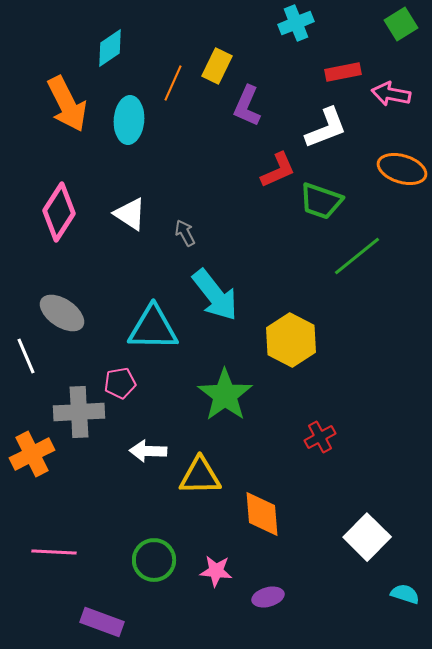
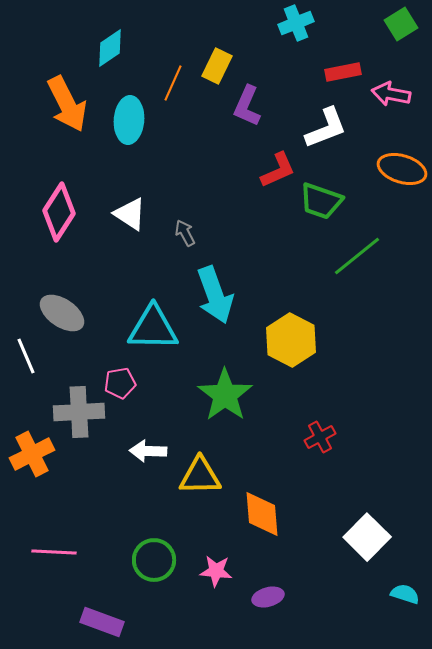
cyan arrow: rotated 18 degrees clockwise
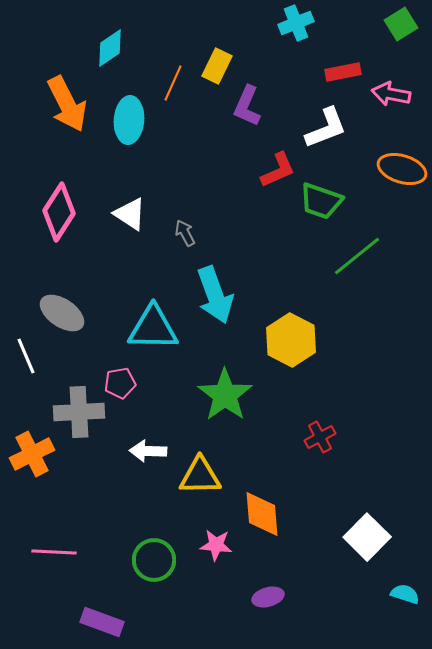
pink star: moved 26 px up
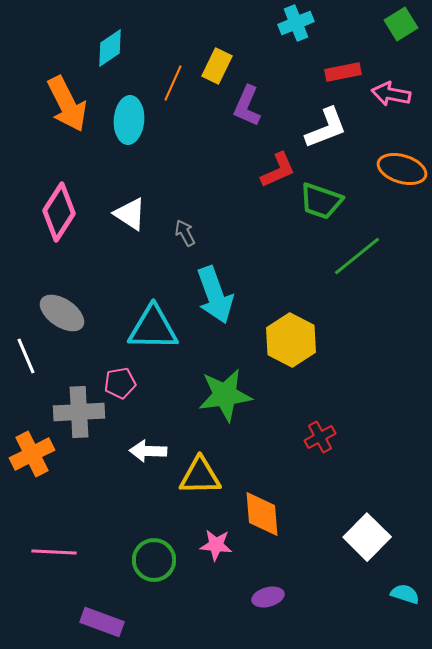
green star: rotated 28 degrees clockwise
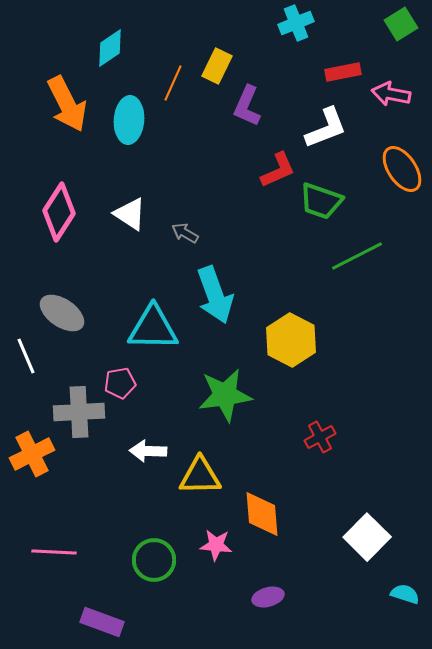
orange ellipse: rotated 39 degrees clockwise
gray arrow: rotated 32 degrees counterclockwise
green line: rotated 12 degrees clockwise
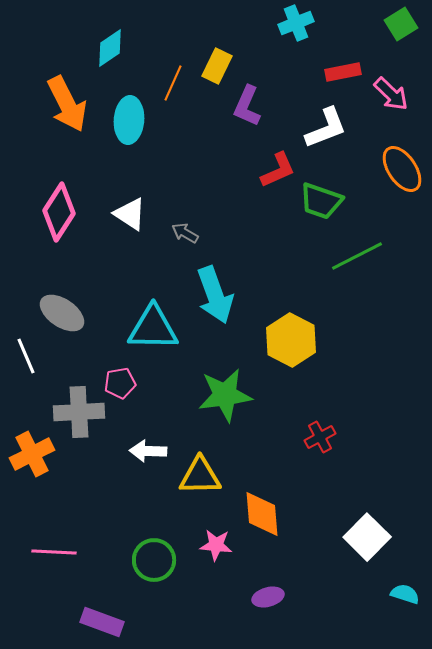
pink arrow: rotated 147 degrees counterclockwise
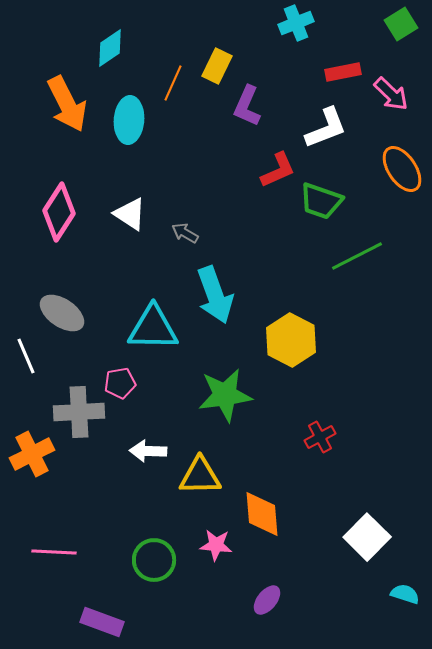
purple ellipse: moved 1 px left, 3 px down; rotated 36 degrees counterclockwise
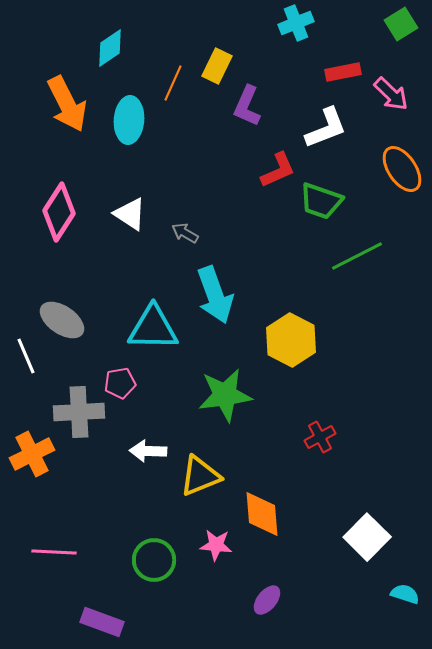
gray ellipse: moved 7 px down
yellow triangle: rotated 21 degrees counterclockwise
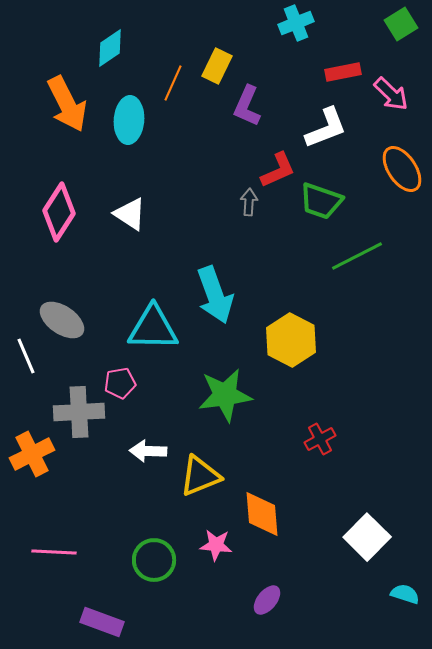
gray arrow: moved 64 px right, 31 px up; rotated 64 degrees clockwise
red cross: moved 2 px down
